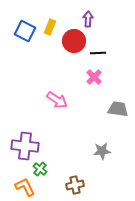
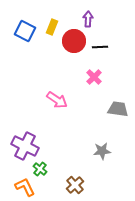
yellow rectangle: moved 2 px right
black line: moved 2 px right, 6 px up
purple cross: rotated 20 degrees clockwise
brown cross: rotated 30 degrees counterclockwise
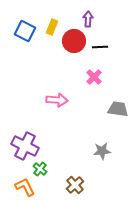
pink arrow: rotated 30 degrees counterclockwise
